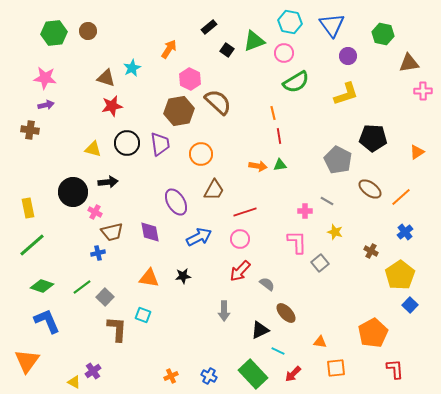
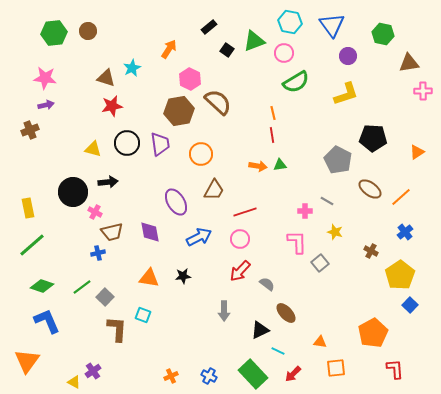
brown cross at (30, 130): rotated 30 degrees counterclockwise
red line at (279, 136): moved 7 px left, 1 px up
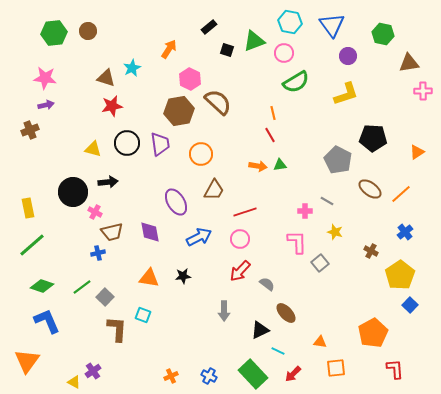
black square at (227, 50): rotated 16 degrees counterclockwise
red line at (272, 135): moved 2 px left; rotated 21 degrees counterclockwise
orange line at (401, 197): moved 3 px up
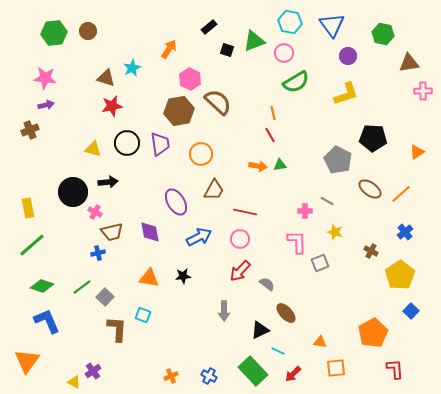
red line at (245, 212): rotated 30 degrees clockwise
gray square at (320, 263): rotated 18 degrees clockwise
blue square at (410, 305): moved 1 px right, 6 px down
green rectangle at (253, 374): moved 3 px up
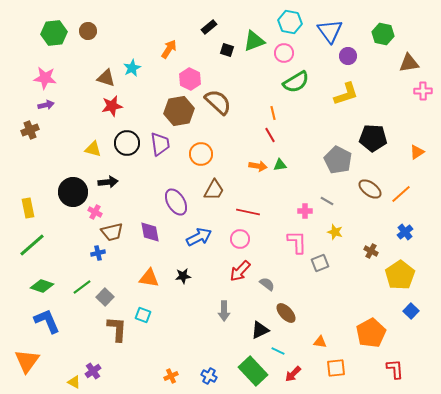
blue triangle at (332, 25): moved 2 px left, 6 px down
red line at (245, 212): moved 3 px right
orange pentagon at (373, 333): moved 2 px left
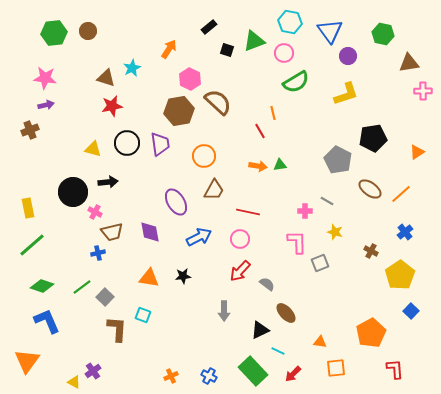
red line at (270, 135): moved 10 px left, 4 px up
black pentagon at (373, 138): rotated 12 degrees counterclockwise
orange circle at (201, 154): moved 3 px right, 2 px down
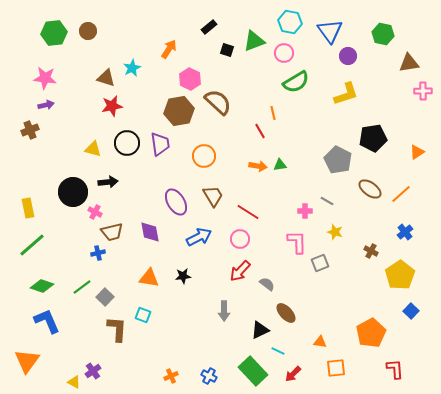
brown trapezoid at (214, 190): moved 1 px left, 6 px down; rotated 60 degrees counterclockwise
red line at (248, 212): rotated 20 degrees clockwise
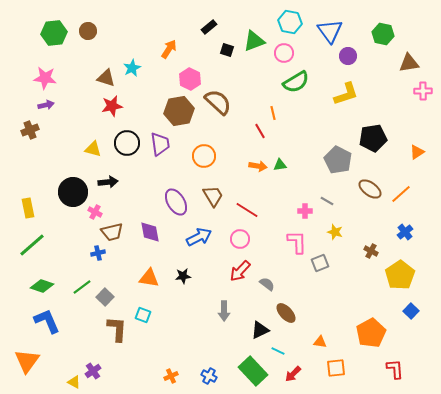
red line at (248, 212): moved 1 px left, 2 px up
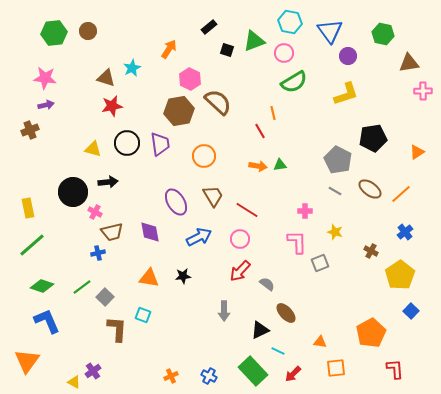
green semicircle at (296, 82): moved 2 px left
gray line at (327, 201): moved 8 px right, 10 px up
